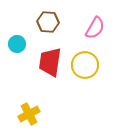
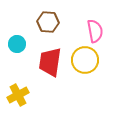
pink semicircle: moved 3 px down; rotated 40 degrees counterclockwise
yellow circle: moved 5 px up
yellow cross: moved 11 px left, 19 px up
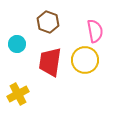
brown hexagon: rotated 15 degrees clockwise
yellow cross: moved 1 px up
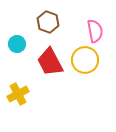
red trapezoid: rotated 36 degrees counterclockwise
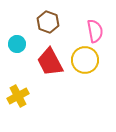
yellow cross: moved 2 px down
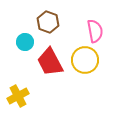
cyan circle: moved 8 px right, 2 px up
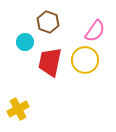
pink semicircle: rotated 45 degrees clockwise
red trapezoid: rotated 40 degrees clockwise
yellow cross: moved 13 px down
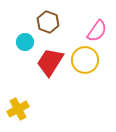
pink semicircle: moved 2 px right
red trapezoid: rotated 20 degrees clockwise
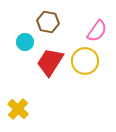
brown hexagon: rotated 10 degrees counterclockwise
yellow circle: moved 1 px down
yellow cross: rotated 20 degrees counterclockwise
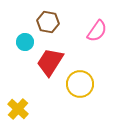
yellow circle: moved 5 px left, 23 px down
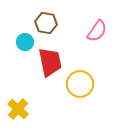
brown hexagon: moved 2 px left, 1 px down
red trapezoid: rotated 136 degrees clockwise
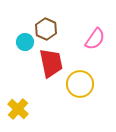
brown hexagon: moved 6 px down; rotated 15 degrees clockwise
pink semicircle: moved 2 px left, 8 px down
red trapezoid: moved 1 px right, 1 px down
